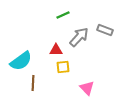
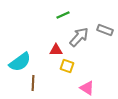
cyan semicircle: moved 1 px left, 1 px down
yellow square: moved 4 px right, 1 px up; rotated 24 degrees clockwise
pink triangle: rotated 14 degrees counterclockwise
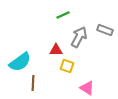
gray arrow: rotated 15 degrees counterclockwise
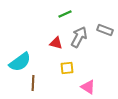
green line: moved 2 px right, 1 px up
red triangle: moved 7 px up; rotated 16 degrees clockwise
yellow square: moved 2 px down; rotated 24 degrees counterclockwise
pink triangle: moved 1 px right, 1 px up
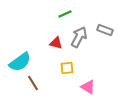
brown line: rotated 35 degrees counterclockwise
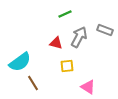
yellow square: moved 2 px up
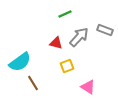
gray arrow: rotated 15 degrees clockwise
yellow square: rotated 16 degrees counterclockwise
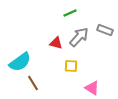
green line: moved 5 px right, 1 px up
yellow square: moved 4 px right; rotated 24 degrees clockwise
pink triangle: moved 4 px right, 1 px down
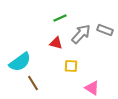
green line: moved 10 px left, 5 px down
gray arrow: moved 2 px right, 3 px up
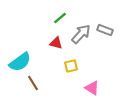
green line: rotated 16 degrees counterclockwise
yellow square: rotated 16 degrees counterclockwise
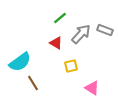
red triangle: rotated 16 degrees clockwise
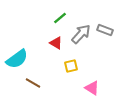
cyan semicircle: moved 3 px left, 3 px up
brown line: rotated 28 degrees counterclockwise
